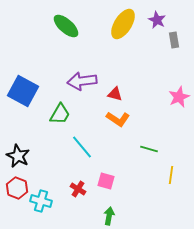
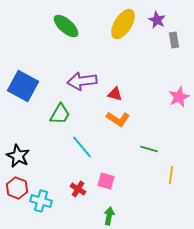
blue square: moved 5 px up
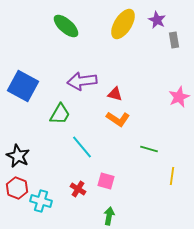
yellow line: moved 1 px right, 1 px down
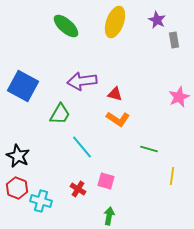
yellow ellipse: moved 8 px left, 2 px up; rotated 12 degrees counterclockwise
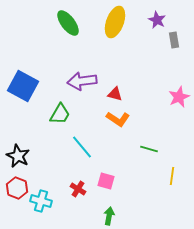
green ellipse: moved 2 px right, 3 px up; rotated 12 degrees clockwise
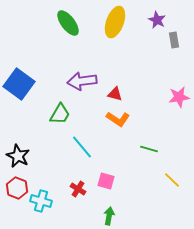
blue square: moved 4 px left, 2 px up; rotated 8 degrees clockwise
pink star: rotated 15 degrees clockwise
yellow line: moved 4 px down; rotated 54 degrees counterclockwise
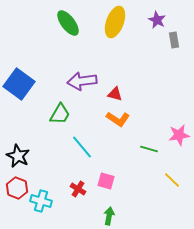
pink star: moved 38 px down
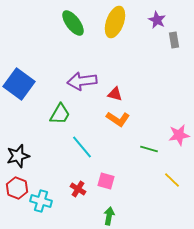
green ellipse: moved 5 px right
black star: rotated 30 degrees clockwise
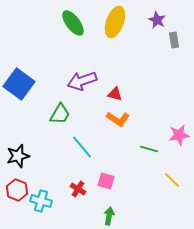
purple arrow: rotated 12 degrees counterclockwise
red hexagon: moved 2 px down
